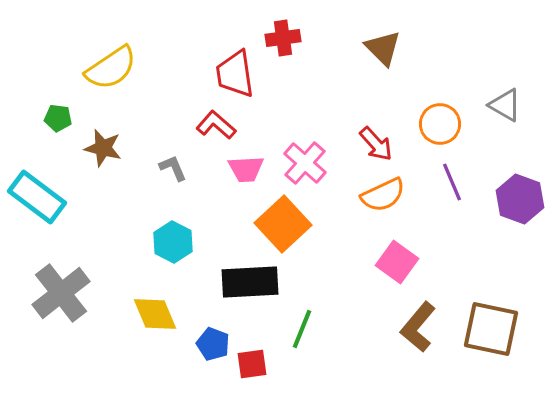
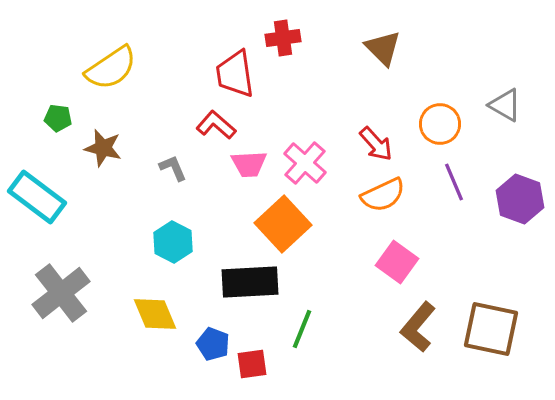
pink trapezoid: moved 3 px right, 5 px up
purple line: moved 2 px right
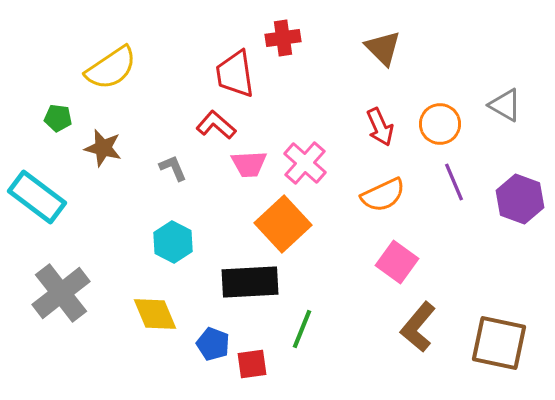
red arrow: moved 4 px right, 17 px up; rotated 18 degrees clockwise
brown square: moved 8 px right, 14 px down
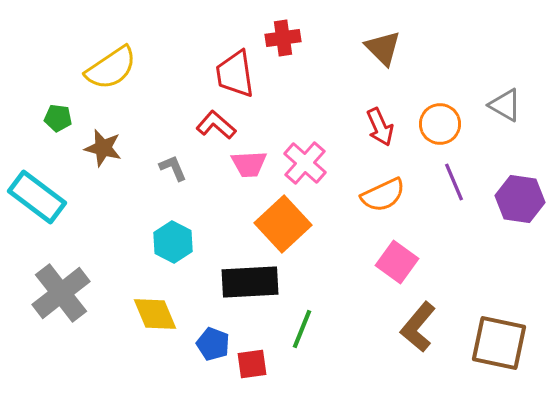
purple hexagon: rotated 12 degrees counterclockwise
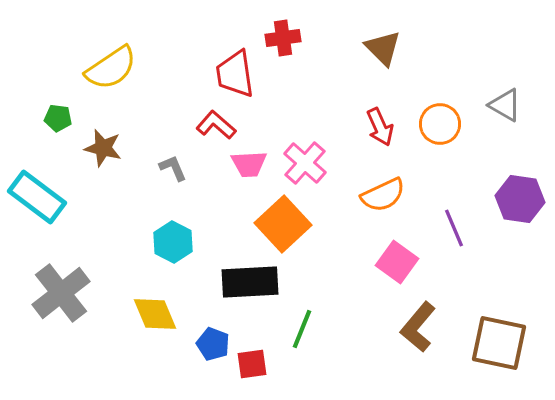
purple line: moved 46 px down
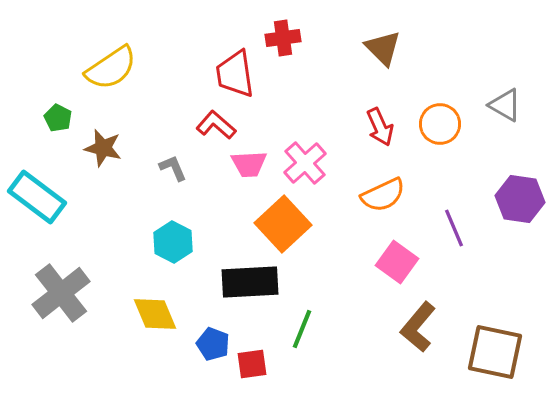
green pentagon: rotated 20 degrees clockwise
pink cross: rotated 6 degrees clockwise
brown square: moved 4 px left, 9 px down
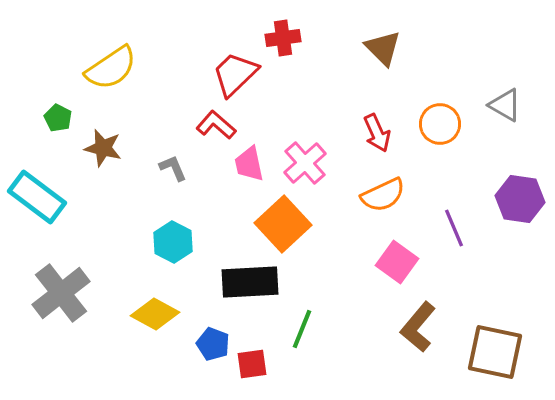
red trapezoid: rotated 54 degrees clockwise
red arrow: moved 3 px left, 6 px down
pink trapezoid: rotated 81 degrees clockwise
yellow diamond: rotated 39 degrees counterclockwise
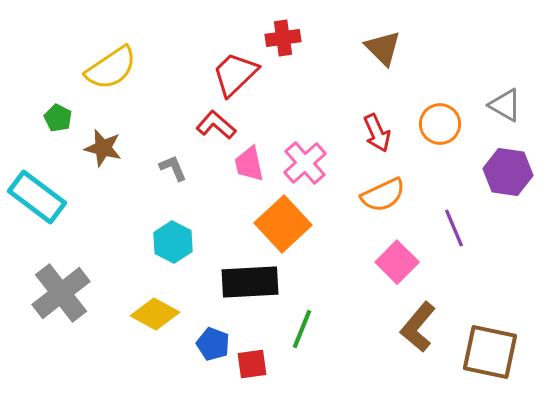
purple hexagon: moved 12 px left, 27 px up
pink square: rotated 9 degrees clockwise
brown square: moved 5 px left
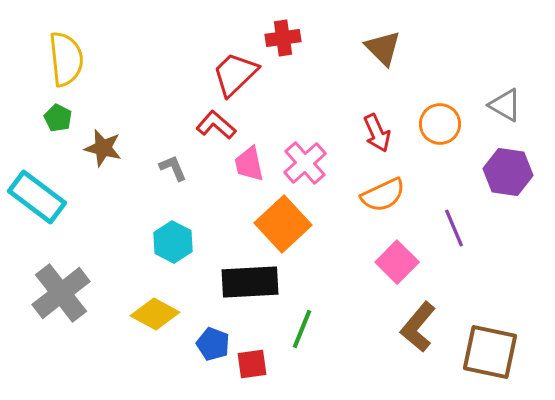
yellow semicircle: moved 45 px left, 9 px up; rotated 62 degrees counterclockwise
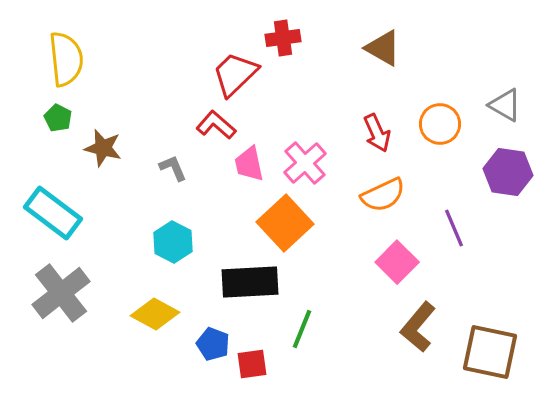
brown triangle: rotated 15 degrees counterclockwise
cyan rectangle: moved 16 px right, 16 px down
orange square: moved 2 px right, 1 px up
